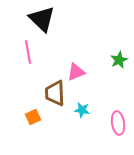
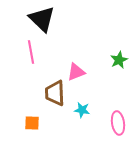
pink line: moved 3 px right
orange square: moved 1 px left, 6 px down; rotated 28 degrees clockwise
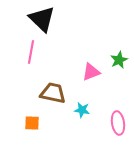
pink line: rotated 20 degrees clockwise
pink triangle: moved 15 px right
brown trapezoid: moved 2 px left; rotated 104 degrees clockwise
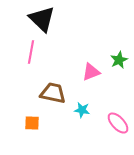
pink ellipse: rotated 35 degrees counterclockwise
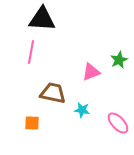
black triangle: rotated 40 degrees counterclockwise
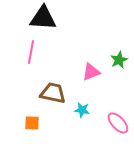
black triangle: moved 1 px right, 1 px up
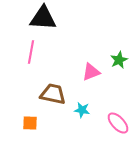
brown trapezoid: moved 1 px down
orange square: moved 2 px left
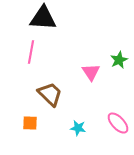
pink triangle: rotated 42 degrees counterclockwise
brown trapezoid: moved 3 px left; rotated 32 degrees clockwise
cyan star: moved 4 px left, 18 px down
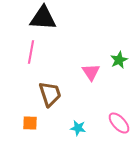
brown trapezoid: rotated 28 degrees clockwise
pink ellipse: moved 1 px right
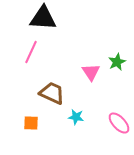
pink line: rotated 15 degrees clockwise
green star: moved 2 px left, 2 px down
brown trapezoid: moved 2 px right, 1 px up; rotated 48 degrees counterclockwise
orange square: moved 1 px right
cyan star: moved 2 px left, 11 px up
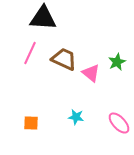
pink line: moved 1 px left, 1 px down
pink triangle: moved 1 px down; rotated 18 degrees counterclockwise
brown trapezoid: moved 12 px right, 34 px up
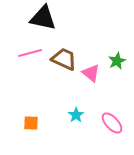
black triangle: rotated 8 degrees clockwise
pink line: rotated 50 degrees clockwise
green star: moved 1 px up
cyan star: moved 2 px up; rotated 28 degrees clockwise
pink ellipse: moved 7 px left
